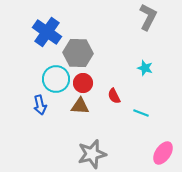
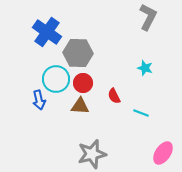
blue arrow: moved 1 px left, 5 px up
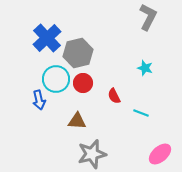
blue cross: moved 6 px down; rotated 12 degrees clockwise
gray hexagon: rotated 16 degrees counterclockwise
brown triangle: moved 3 px left, 15 px down
pink ellipse: moved 3 px left, 1 px down; rotated 15 degrees clockwise
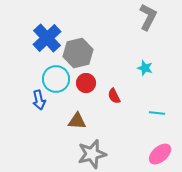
red circle: moved 3 px right
cyan line: moved 16 px right; rotated 14 degrees counterclockwise
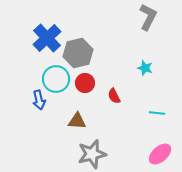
red circle: moved 1 px left
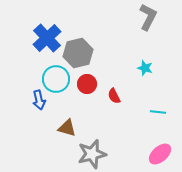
red circle: moved 2 px right, 1 px down
cyan line: moved 1 px right, 1 px up
brown triangle: moved 10 px left, 7 px down; rotated 12 degrees clockwise
